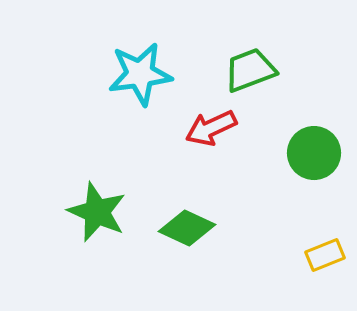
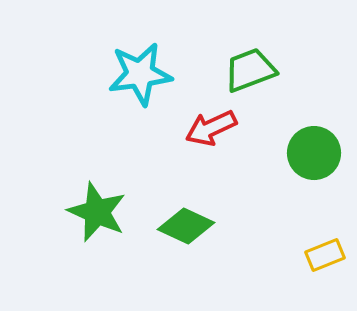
green diamond: moved 1 px left, 2 px up
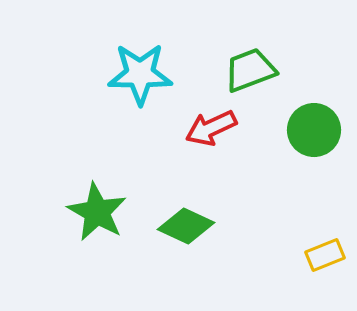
cyan star: rotated 8 degrees clockwise
green circle: moved 23 px up
green star: rotated 6 degrees clockwise
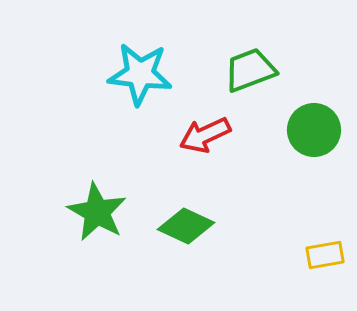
cyan star: rotated 6 degrees clockwise
red arrow: moved 6 px left, 7 px down
yellow rectangle: rotated 12 degrees clockwise
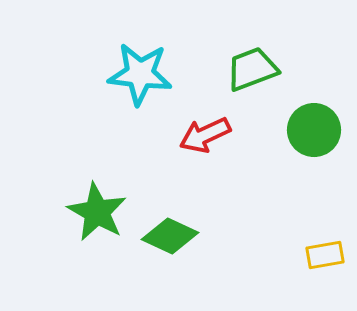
green trapezoid: moved 2 px right, 1 px up
green diamond: moved 16 px left, 10 px down
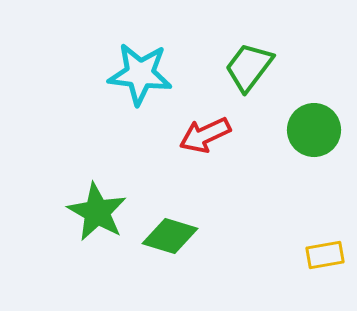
green trapezoid: moved 3 px left, 2 px up; rotated 32 degrees counterclockwise
green diamond: rotated 8 degrees counterclockwise
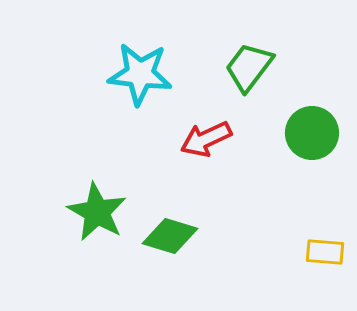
green circle: moved 2 px left, 3 px down
red arrow: moved 1 px right, 4 px down
yellow rectangle: moved 3 px up; rotated 15 degrees clockwise
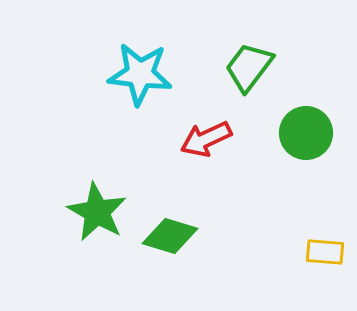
green circle: moved 6 px left
